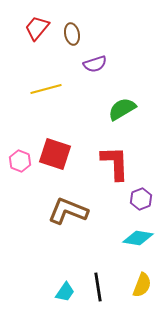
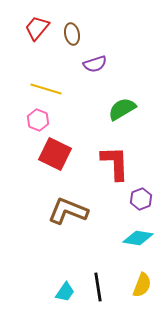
yellow line: rotated 32 degrees clockwise
red square: rotated 8 degrees clockwise
pink hexagon: moved 18 px right, 41 px up
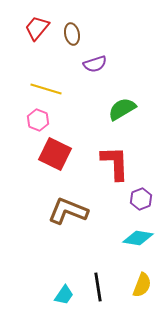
cyan trapezoid: moved 1 px left, 3 px down
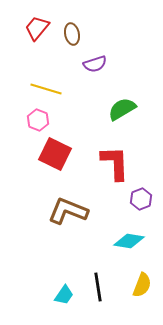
cyan diamond: moved 9 px left, 3 px down
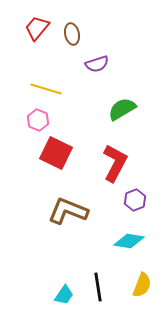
purple semicircle: moved 2 px right
red square: moved 1 px right, 1 px up
red L-shape: rotated 30 degrees clockwise
purple hexagon: moved 6 px left, 1 px down
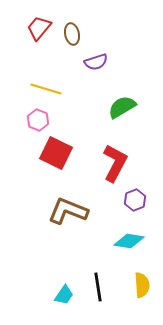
red trapezoid: moved 2 px right
purple semicircle: moved 1 px left, 2 px up
green semicircle: moved 2 px up
yellow semicircle: rotated 25 degrees counterclockwise
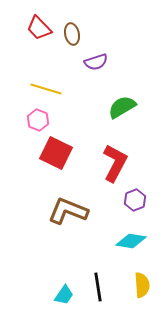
red trapezoid: rotated 84 degrees counterclockwise
cyan diamond: moved 2 px right
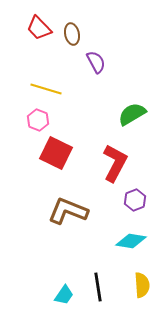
purple semicircle: rotated 100 degrees counterclockwise
green semicircle: moved 10 px right, 7 px down
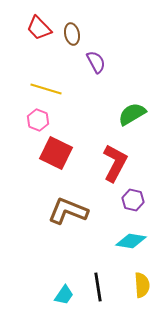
purple hexagon: moved 2 px left; rotated 25 degrees counterclockwise
